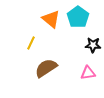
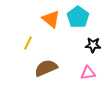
yellow line: moved 3 px left
brown semicircle: rotated 10 degrees clockwise
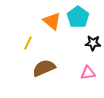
orange triangle: moved 1 px right, 2 px down
black star: moved 2 px up
brown semicircle: moved 2 px left
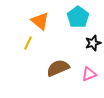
orange triangle: moved 12 px left
black star: rotated 21 degrees counterclockwise
brown semicircle: moved 14 px right
pink triangle: moved 1 px right, 1 px down; rotated 14 degrees counterclockwise
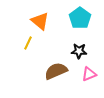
cyan pentagon: moved 2 px right, 1 px down
black star: moved 14 px left, 8 px down; rotated 21 degrees clockwise
brown semicircle: moved 2 px left, 3 px down
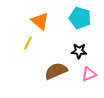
cyan pentagon: rotated 20 degrees counterclockwise
